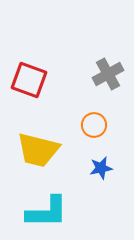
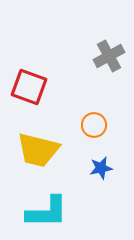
gray cross: moved 1 px right, 18 px up
red square: moved 7 px down
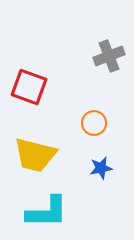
gray cross: rotated 8 degrees clockwise
orange circle: moved 2 px up
yellow trapezoid: moved 3 px left, 5 px down
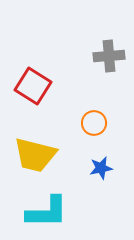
gray cross: rotated 16 degrees clockwise
red square: moved 4 px right, 1 px up; rotated 12 degrees clockwise
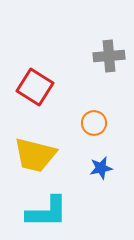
red square: moved 2 px right, 1 px down
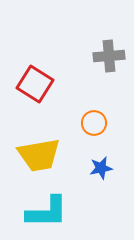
red square: moved 3 px up
yellow trapezoid: moved 4 px right; rotated 24 degrees counterclockwise
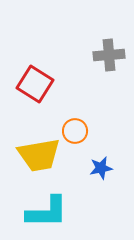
gray cross: moved 1 px up
orange circle: moved 19 px left, 8 px down
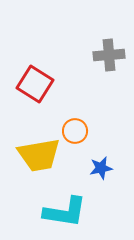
cyan L-shape: moved 18 px right; rotated 9 degrees clockwise
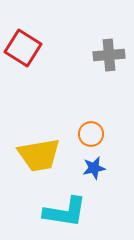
red square: moved 12 px left, 36 px up
orange circle: moved 16 px right, 3 px down
blue star: moved 7 px left
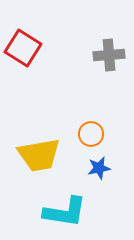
blue star: moved 5 px right
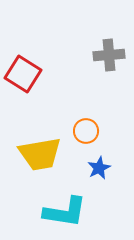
red square: moved 26 px down
orange circle: moved 5 px left, 3 px up
yellow trapezoid: moved 1 px right, 1 px up
blue star: rotated 15 degrees counterclockwise
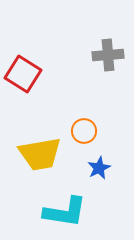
gray cross: moved 1 px left
orange circle: moved 2 px left
